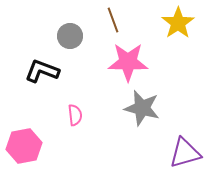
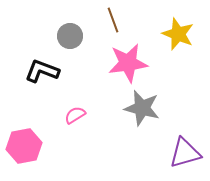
yellow star: moved 11 px down; rotated 16 degrees counterclockwise
pink star: moved 1 px down; rotated 9 degrees counterclockwise
pink semicircle: rotated 115 degrees counterclockwise
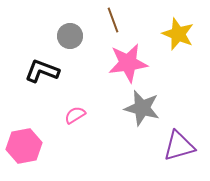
purple triangle: moved 6 px left, 7 px up
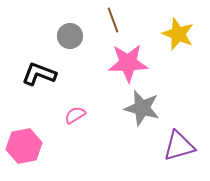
pink star: rotated 6 degrees clockwise
black L-shape: moved 3 px left, 3 px down
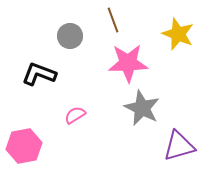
gray star: rotated 12 degrees clockwise
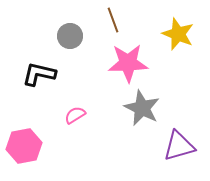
black L-shape: rotated 8 degrees counterclockwise
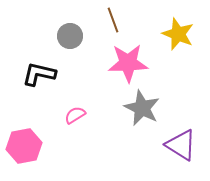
purple triangle: moved 2 px right, 1 px up; rotated 48 degrees clockwise
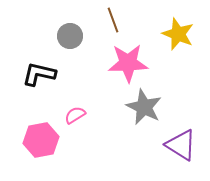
gray star: moved 2 px right, 1 px up
pink hexagon: moved 17 px right, 6 px up
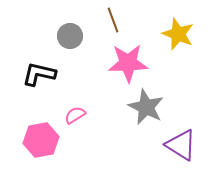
gray star: moved 2 px right
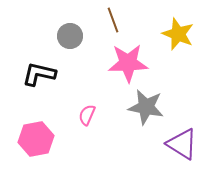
gray star: rotated 15 degrees counterclockwise
pink semicircle: moved 12 px right; rotated 35 degrees counterclockwise
pink hexagon: moved 5 px left, 1 px up
purple triangle: moved 1 px right, 1 px up
